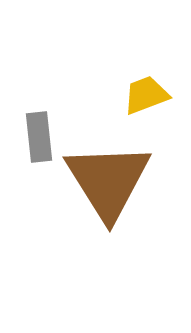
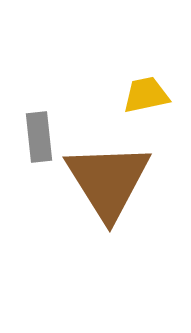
yellow trapezoid: rotated 9 degrees clockwise
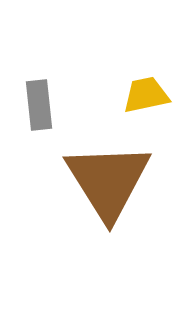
gray rectangle: moved 32 px up
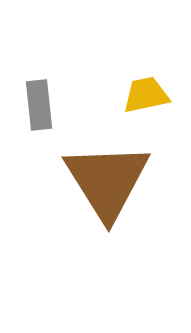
brown triangle: moved 1 px left
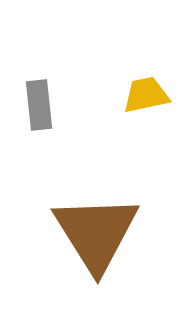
brown triangle: moved 11 px left, 52 px down
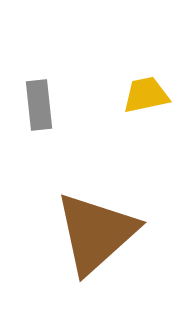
brown triangle: rotated 20 degrees clockwise
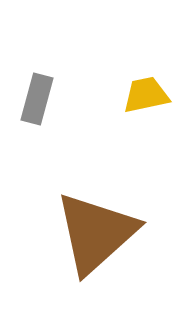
gray rectangle: moved 2 px left, 6 px up; rotated 21 degrees clockwise
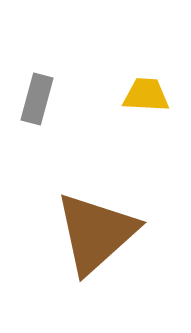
yellow trapezoid: rotated 15 degrees clockwise
